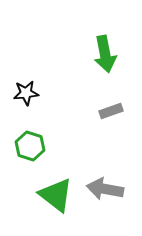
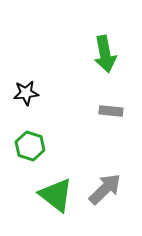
gray rectangle: rotated 25 degrees clockwise
gray arrow: rotated 126 degrees clockwise
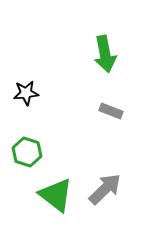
gray rectangle: rotated 15 degrees clockwise
green hexagon: moved 3 px left, 6 px down
